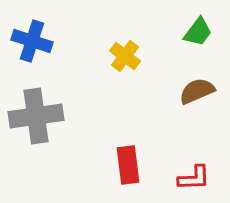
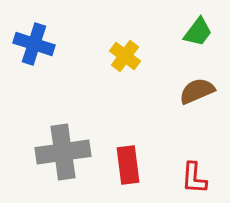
blue cross: moved 2 px right, 3 px down
gray cross: moved 27 px right, 36 px down
red L-shape: rotated 96 degrees clockwise
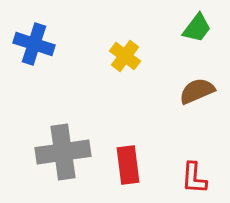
green trapezoid: moved 1 px left, 4 px up
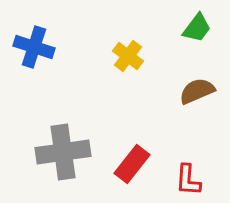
blue cross: moved 3 px down
yellow cross: moved 3 px right
red rectangle: moved 4 px right, 1 px up; rotated 45 degrees clockwise
red L-shape: moved 6 px left, 2 px down
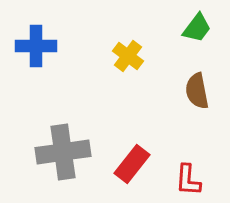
blue cross: moved 2 px right, 1 px up; rotated 18 degrees counterclockwise
brown semicircle: rotated 78 degrees counterclockwise
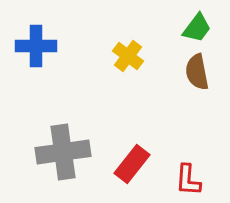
brown semicircle: moved 19 px up
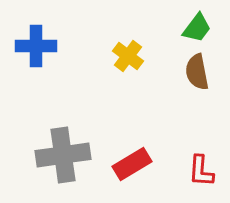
gray cross: moved 3 px down
red rectangle: rotated 21 degrees clockwise
red L-shape: moved 13 px right, 9 px up
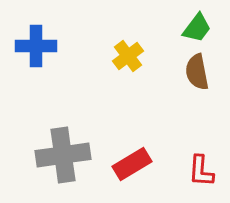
yellow cross: rotated 16 degrees clockwise
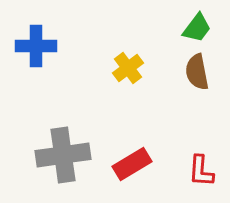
yellow cross: moved 12 px down
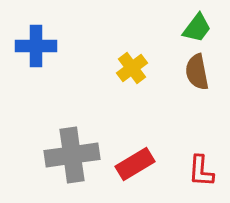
yellow cross: moved 4 px right
gray cross: moved 9 px right
red rectangle: moved 3 px right
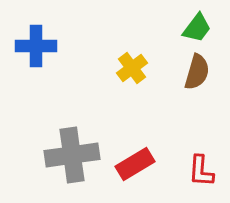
brown semicircle: rotated 153 degrees counterclockwise
